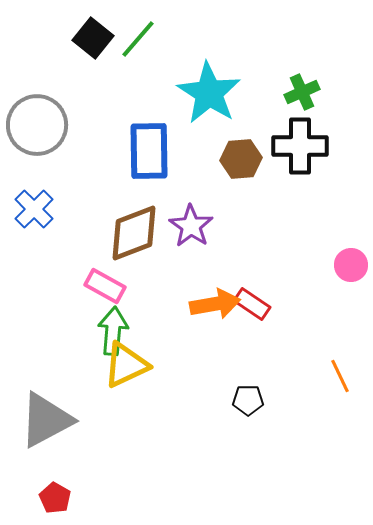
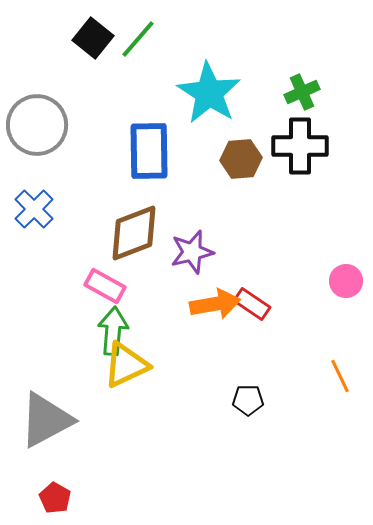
purple star: moved 1 px right, 26 px down; rotated 24 degrees clockwise
pink circle: moved 5 px left, 16 px down
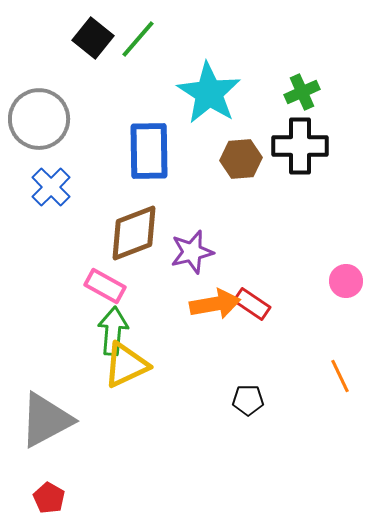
gray circle: moved 2 px right, 6 px up
blue cross: moved 17 px right, 22 px up
red pentagon: moved 6 px left
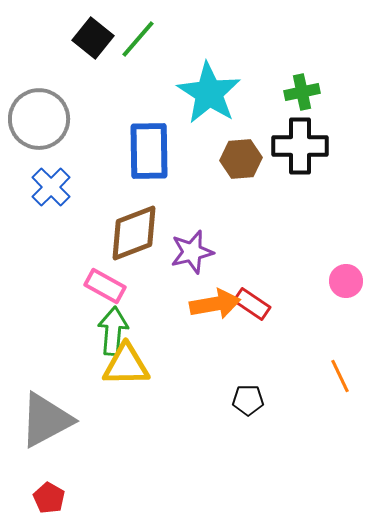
green cross: rotated 12 degrees clockwise
yellow triangle: rotated 24 degrees clockwise
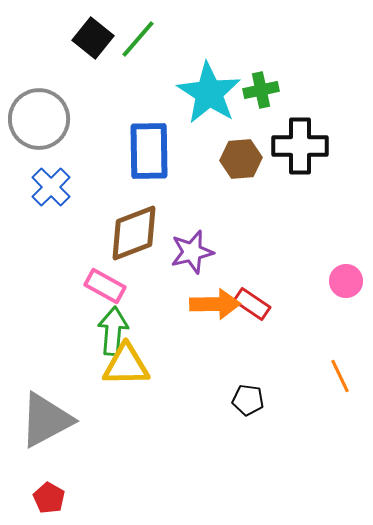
green cross: moved 41 px left, 2 px up
orange arrow: rotated 9 degrees clockwise
black pentagon: rotated 8 degrees clockwise
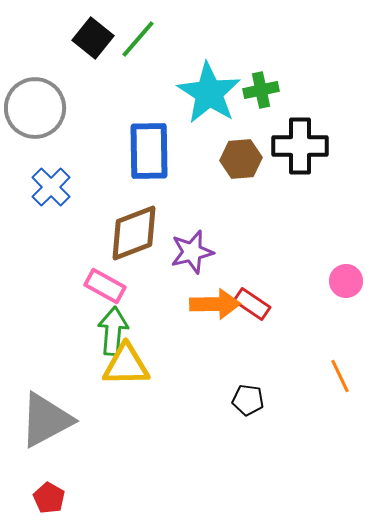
gray circle: moved 4 px left, 11 px up
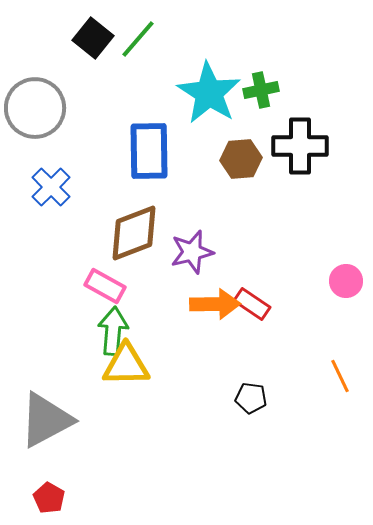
black pentagon: moved 3 px right, 2 px up
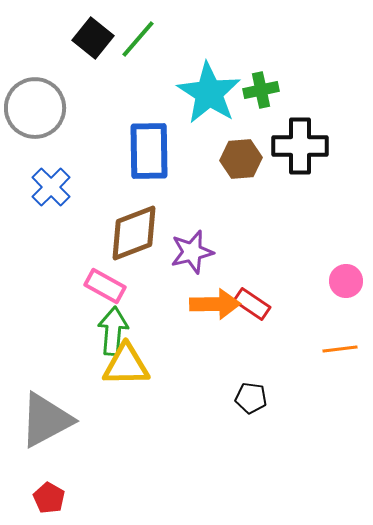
orange line: moved 27 px up; rotated 72 degrees counterclockwise
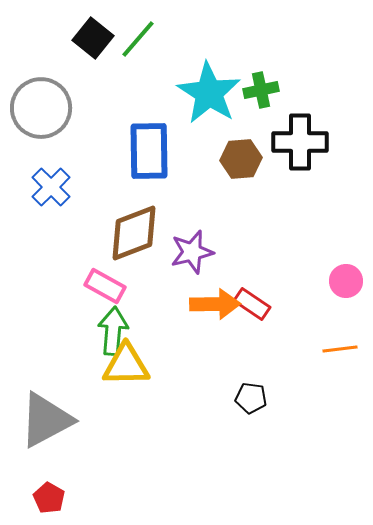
gray circle: moved 6 px right
black cross: moved 4 px up
